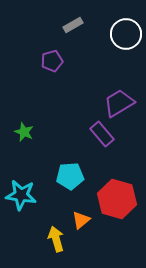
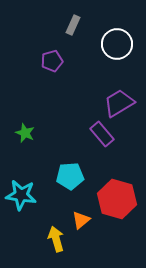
gray rectangle: rotated 36 degrees counterclockwise
white circle: moved 9 px left, 10 px down
green star: moved 1 px right, 1 px down
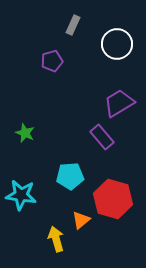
purple rectangle: moved 3 px down
red hexagon: moved 4 px left
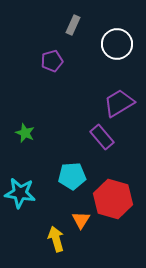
cyan pentagon: moved 2 px right
cyan star: moved 1 px left, 2 px up
orange triangle: rotated 18 degrees counterclockwise
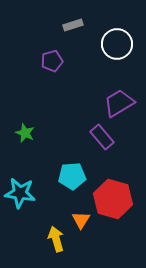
gray rectangle: rotated 48 degrees clockwise
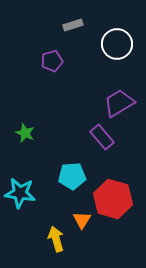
orange triangle: moved 1 px right
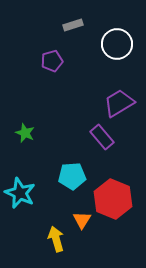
cyan star: rotated 16 degrees clockwise
red hexagon: rotated 6 degrees clockwise
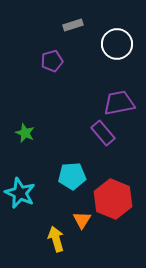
purple trapezoid: rotated 20 degrees clockwise
purple rectangle: moved 1 px right, 4 px up
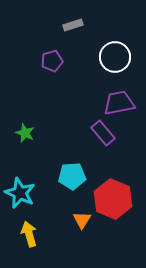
white circle: moved 2 px left, 13 px down
yellow arrow: moved 27 px left, 5 px up
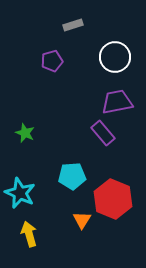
purple trapezoid: moved 2 px left, 1 px up
